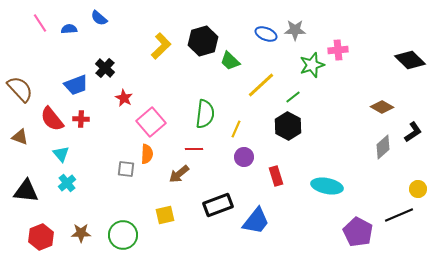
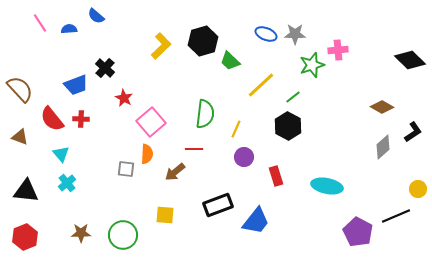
blue semicircle at (99, 18): moved 3 px left, 2 px up
gray star at (295, 30): moved 4 px down
brown arrow at (179, 174): moved 4 px left, 2 px up
yellow square at (165, 215): rotated 18 degrees clockwise
black line at (399, 215): moved 3 px left, 1 px down
red hexagon at (41, 237): moved 16 px left
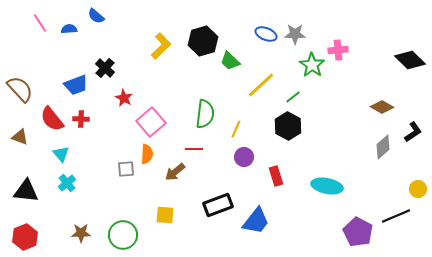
green star at (312, 65): rotated 20 degrees counterclockwise
gray square at (126, 169): rotated 12 degrees counterclockwise
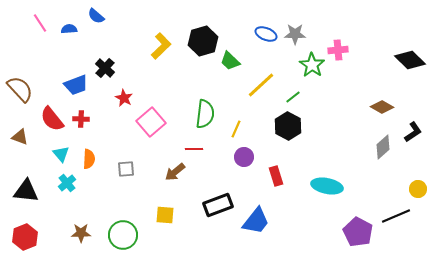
orange semicircle at (147, 154): moved 58 px left, 5 px down
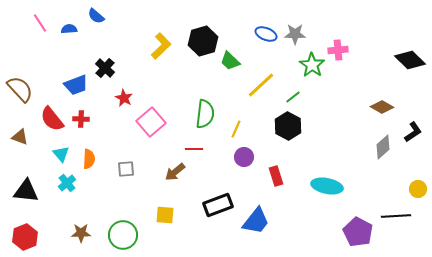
black line at (396, 216): rotated 20 degrees clockwise
